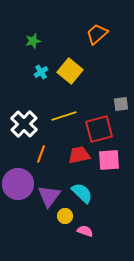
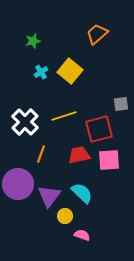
white cross: moved 1 px right, 2 px up
pink semicircle: moved 3 px left, 4 px down
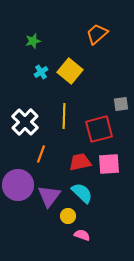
yellow line: rotated 70 degrees counterclockwise
red trapezoid: moved 1 px right, 7 px down
pink square: moved 4 px down
purple circle: moved 1 px down
yellow circle: moved 3 px right
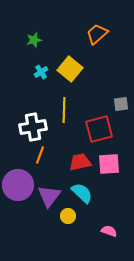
green star: moved 1 px right, 1 px up
yellow square: moved 2 px up
yellow line: moved 6 px up
white cross: moved 8 px right, 5 px down; rotated 36 degrees clockwise
orange line: moved 1 px left, 1 px down
pink semicircle: moved 27 px right, 4 px up
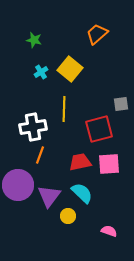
green star: rotated 28 degrees clockwise
yellow line: moved 1 px up
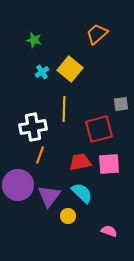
cyan cross: moved 1 px right
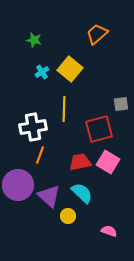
pink square: moved 1 px left, 2 px up; rotated 35 degrees clockwise
purple triangle: rotated 25 degrees counterclockwise
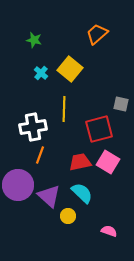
cyan cross: moved 1 px left, 1 px down; rotated 16 degrees counterclockwise
gray square: rotated 21 degrees clockwise
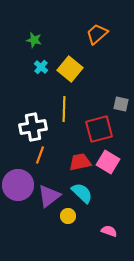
cyan cross: moved 6 px up
purple triangle: rotated 40 degrees clockwise
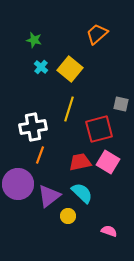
yellow line: moved 5 px right; rotated 15 degrees clockwise
purple circle: moved 1 px up
